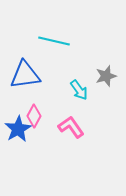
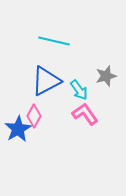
blue triangle: moved 21 px right, 6 px down; rotated 20 degrees counterclockwise
pink L-shape: moved 14 px right, 13 px up
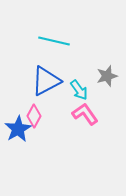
gray star: moved 1 px right
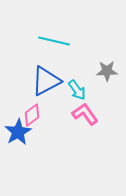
gray star: moved 5 px up; rotated 15 degrees clockwise
cyan arrow: moved 2 px left
pink diamond: moved 2 px left, 1 px up; rotated 25 degrees clockwise
blue star: moved 3 px down
